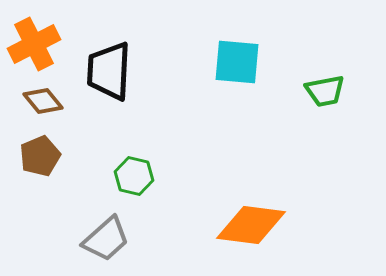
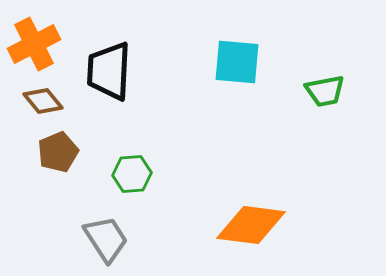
brown pentagon: moved 18 px right, 4 px up
green hexagon: moved 2 px left, 2 px up; rotated 18 degrees counterclockwise
gray trapezoid: rotated 81 degrees counterclockwise
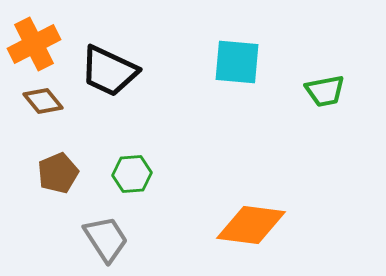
black trapezoid: rotated 68 degrees counterclockwise
brown pentagon: moved 21 px down
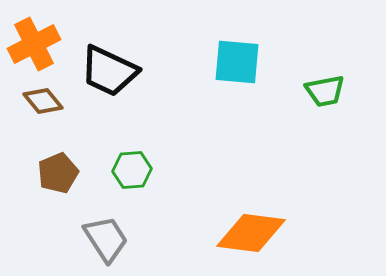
green hexagon: moved 4 px up
orange diamond: moved 8 px down
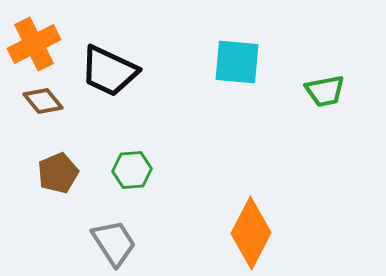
orange diamond: rotated 70 degrees counterclockwise
gray trapezoid: moved 8 px right, 4 px down
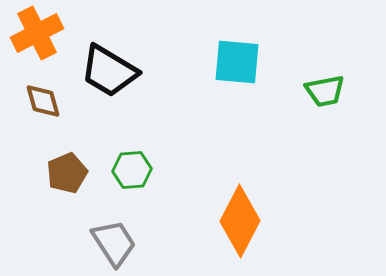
orange cross: moved 3 px right, 11 px up
black trapezoid: rotated 6 degrees clockwise
brown diamond: rotated 24 degrees clockwise
brown pentagon: moved 9 px right
orange diamond: moved 11 px left, 12 px up
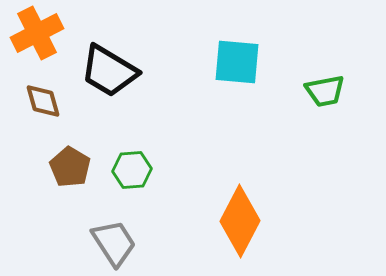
brown pentagon: moved 3 px right, 6 px up; rotated 18 degrees counterclockwise
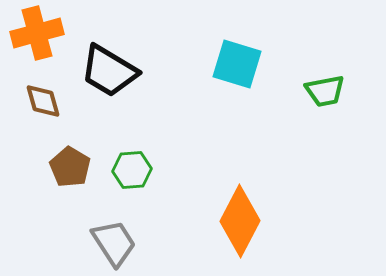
orange cross: rotated 12 degrees clockwise
cyan square: moved 2 px down; rotated 12 degrees clockwise
